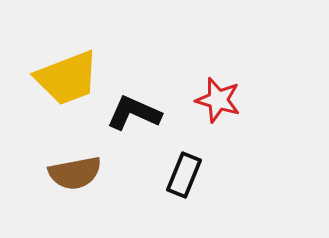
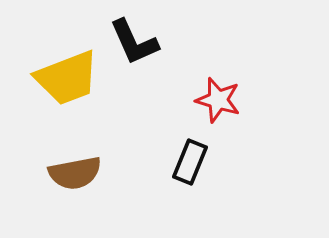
black L-shape: moved 71 px up; rotated 138 degrees counterclockwise
black rectangle: moved 6 px right, 13 px up
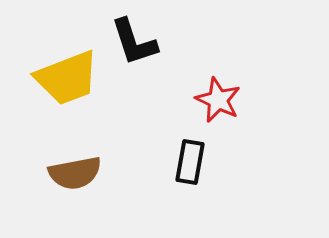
black L-shape: rotated 6 degrees clockwise
red star: rotated 9 degrees clockwise
black rectangle: rotated 12 degrees counterclockwise
